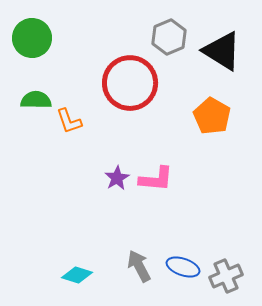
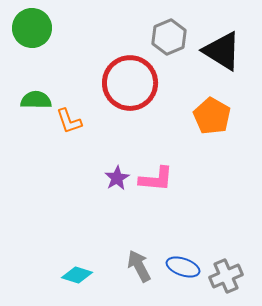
green circle: moved 10 px up
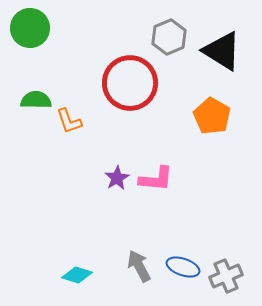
green circle: moved 2 px left
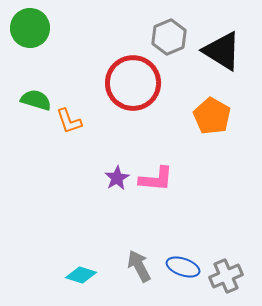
red circle: moved 3 px right
green semicircle: rotated 16 degrees clockwise
cyan diamond: moved 4 px right
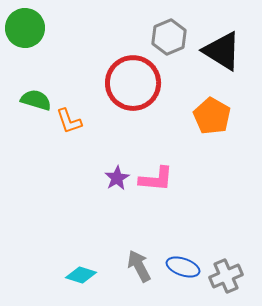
green circle: moved 5 px left
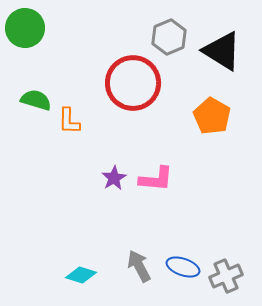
orange L-shape: rotated 20 degrees clockwise
purple star: moved 3 px left
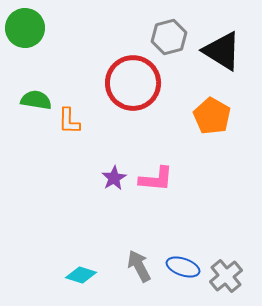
gray hexagon: rotated 8 degrees clockwise
green semicircle: rotated 8 degrees counterclockwise
gray cross: rotated 16 degrees counterclockwise
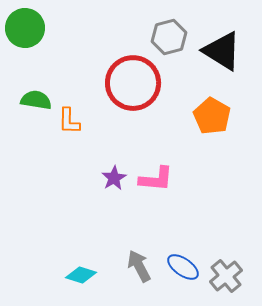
blue ellipse: rotated 16 degrees clockwise
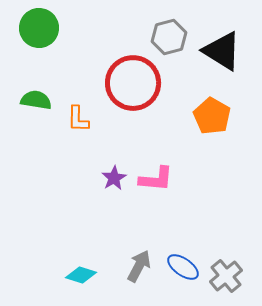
green circle: moved 14 px right
orange L-shape: moved 9 px right, 2 px up
gray arrow: rotated 56 degrees clockwise
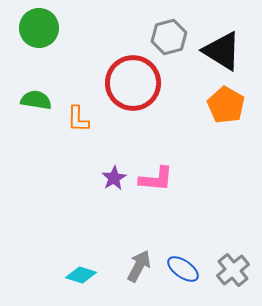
orange pentagon: moved 14 px right, 11 px up
blue ellipse: moved 2 px down
gray cross: moved 7 px right, 6 px up
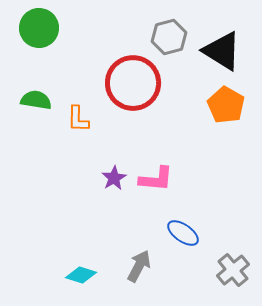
blue ellipse: moved 36 px up
